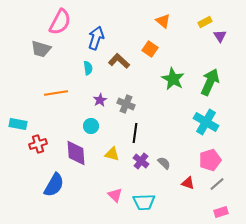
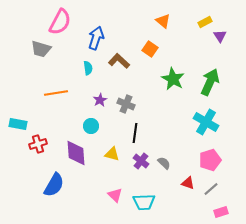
gray line: moved 6 px left, 5 px down
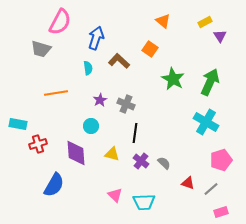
pink pentagon: moved 11 px right
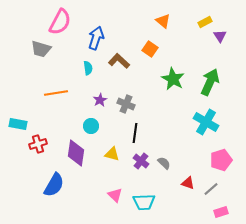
purple diamond: rotated 12 degrees clockwise
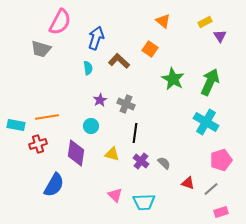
orange line: moved 9 px left, 24 px down
cyan rectangle: moved 2 px left, 1 px down
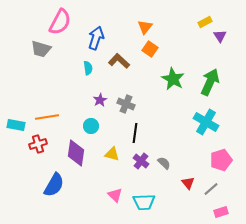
orange triangle: moved 18 px left, 6 px down; rotated 28 degrees clockwise
red triangle: rotated 32 degrees clockwise
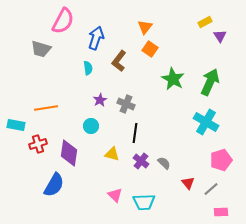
pink semicircle: moved 3 px right, 1 px up
brown L-shape: rotated 95 degrees counterclockwise
orange line: moved 1 px left, 9 px up
purple diamond: moved 7 px left
pink rectangle: rotated 16 degrees clockwise
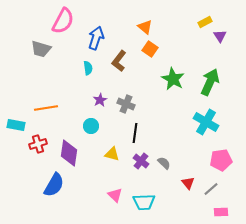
orange triangle: rotated 28 degrees counterclockwise
pink pentagon: rotated 10 degrees clockwise
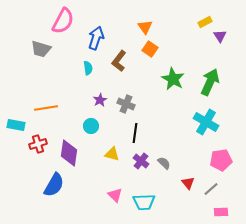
orange triangle: rotated 14 degrees clockwise
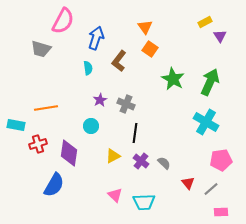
yellow triangle: moved 1 px right, 2 px down; rotated 42 degrees counterclockwise
